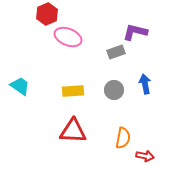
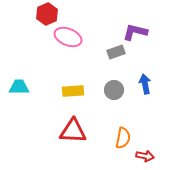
cyan trapezoid: moved 1 px left, 1 px down; rotated 35 degrees counterclockwise
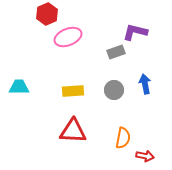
pink ellipse: rotated 44 degrees counterclockwise
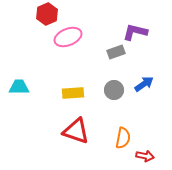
blue arrow: moved 1 px left; rotated 66 degrees clockwise
yellow rectangle: moved 2 px down
red triangle: moved 3 px right; rotated 16 degrees clockwise
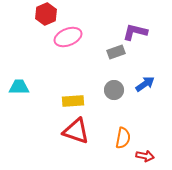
red hexagon: moved 1 px left
blue arrow: moved 1 px right
yellow rectangle: moved 8 px down
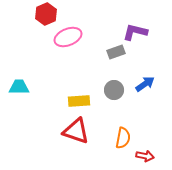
yellow rectangle: moved 6 px right
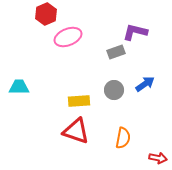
red arrow: moved 13 px right, 2 px down
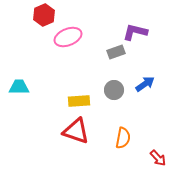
red hexagon: moved 2 px left, 1 px down
red arrow: rotated 36 degrees clockwise
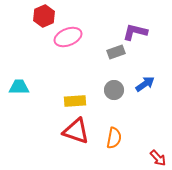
red hexagon: moved 1 px down
yellow rectangle: moved 4 px left
orange semicircle: moved 9 px left
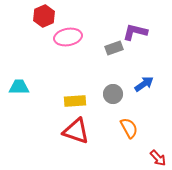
pink ellipse: rotated 12 degrees clockwise
gray rectangle: moved 2 px left, 4 px up
blue arrow: moved 1 px left
gray circle: moved 1 px left, 4 px down
orange semicircle: moved 15 px right, 10 px up; rotated 40 degrees counterclockwise
